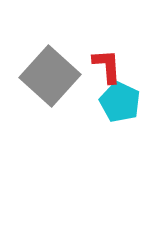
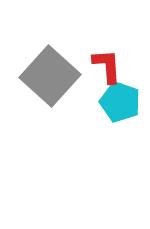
cyan pentagon: rotated 6 degrees counterclockwise
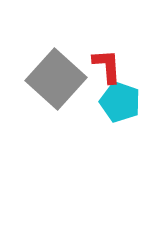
gray square: moved 6 px right, 3 px down
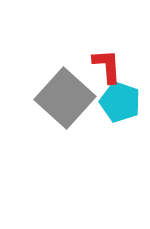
gray square: moved 9 px right, 19 px down
